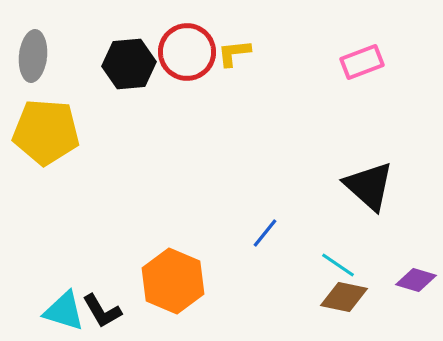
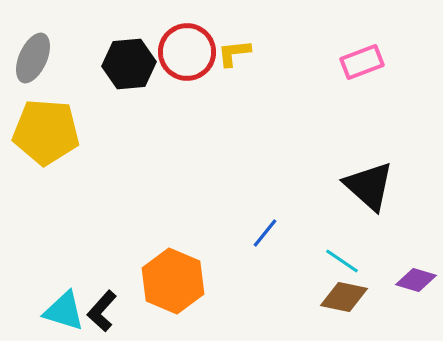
gray ellipse: moved 2 px down; rotated 18 degrees clockwise
cyan line: moved 4 px right, 4 px up
black L-shape: rotated 72 degrees clockwise
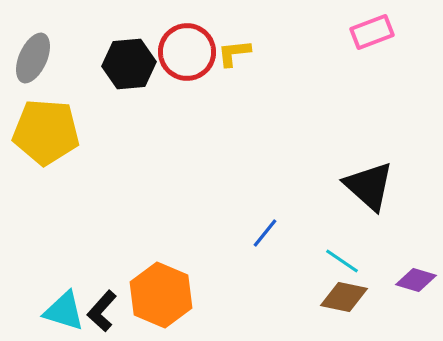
pink rectangle: moved 10 px right, 30 px up
orange hexagon: moved 12 px left, 14 px down
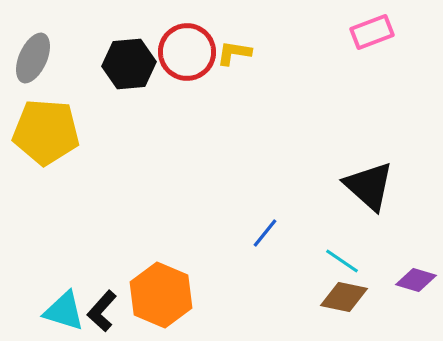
yellow L-shape: rotated 15 degrees clockwise
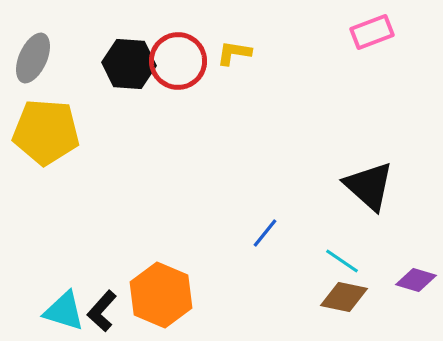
red circle: moved 9 px left, 9 px down
black hexagon: rotated 9 degrees clockwise
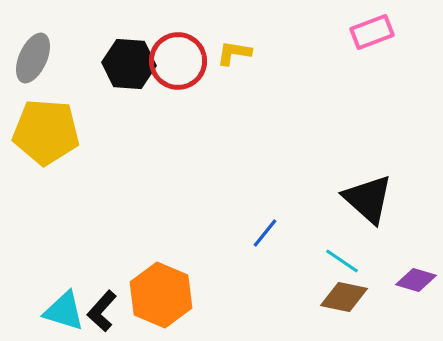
black triangle: moved 1 px left, 13 px down
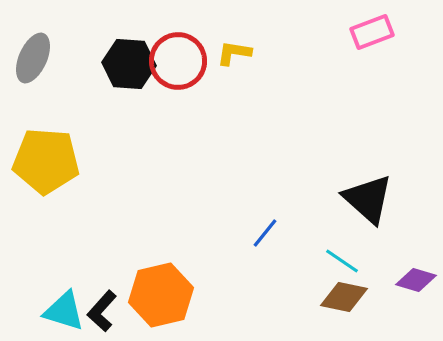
yellow pentagon: moved 29 px down
orange hexagon: rotated 24 degrees clockwise
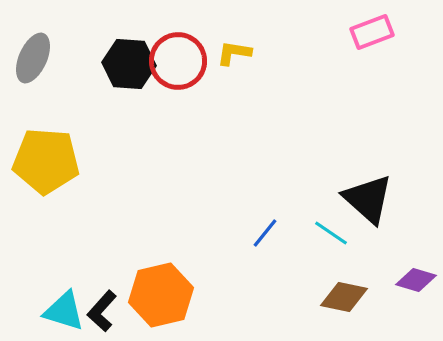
cyan line: moved 11 px left, 28 px up
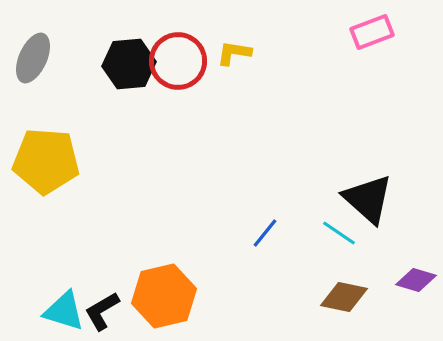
black hexagon: rotated 9 degrees counterclockwise
cyan line: moved 8 px right
orange hexagon: moved 3 px right, 1 px down
black L-shape: rotated 18 degrees clockwise
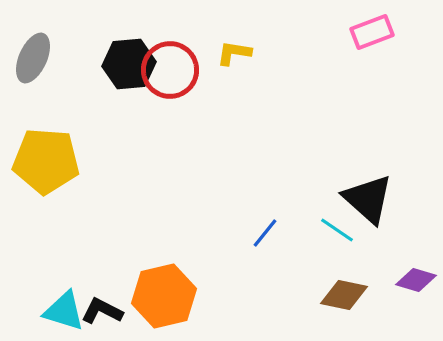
red circle: moved 8 px left, 9 px down
cyan line: moved 2 px left, 3 px up
brown diamond: moved 2 px up
black L-shape: rotated 57 degrees clockwise
